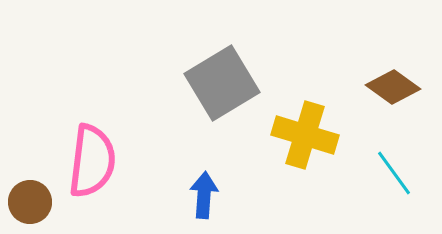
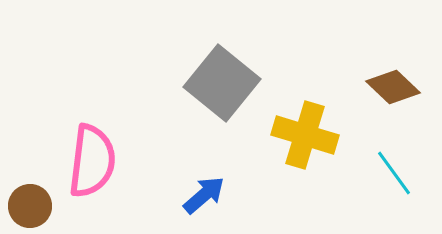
gray square: rotated 20 degrees counterclockwise
brown diamond: rotated 8 degrees clockwise
blue arrow: rotated 45 degrees clockwise
brown circle: moved 4 px down
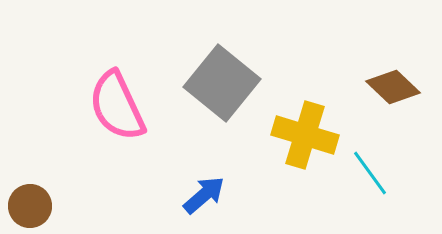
pink semicircle: moved 25 px right, 55 px up; rotated 148 degrees clockwise
cyan line: moved 24 px left
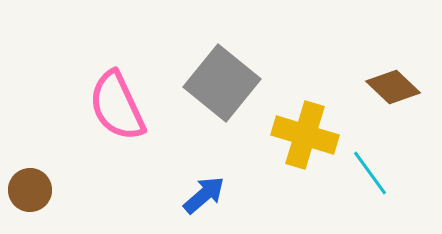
brown circle: moved 16 px up
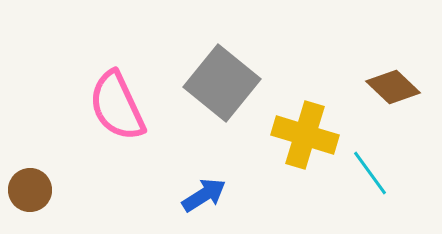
blue arrow: rotated 9 degrees clockwise
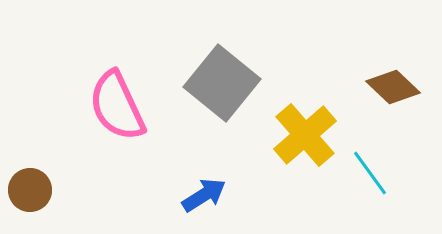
yellow cross: rotated 32 degrees clockwise
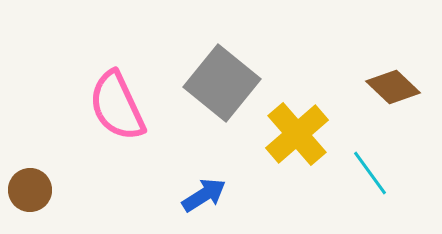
yellow cross: moved 8 px left, 1 px up
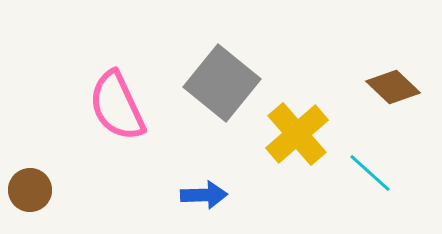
cyan line: rotated 12 degrees counterclockwise
blue arrow: rotated 30 degrees clockwise
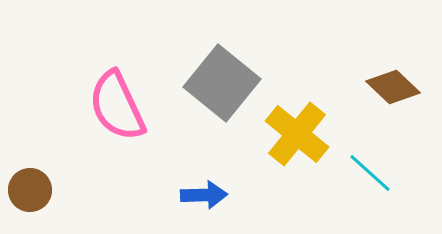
yellow cross: rotated 10 degrees counterclockwise
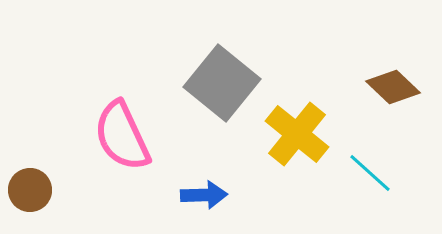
pink semicircle: moved 5 px right, 30 px down
